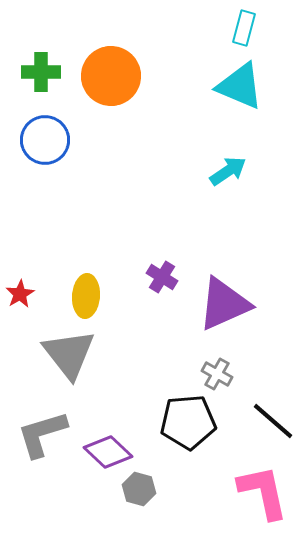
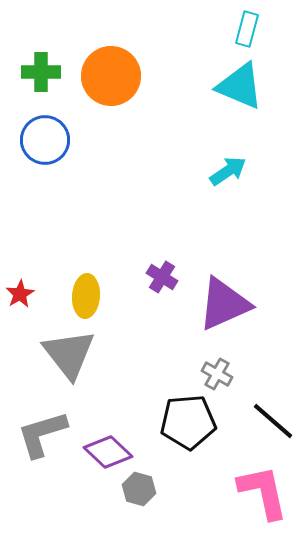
cyan rectangle: moved 3 px right, 1 px down
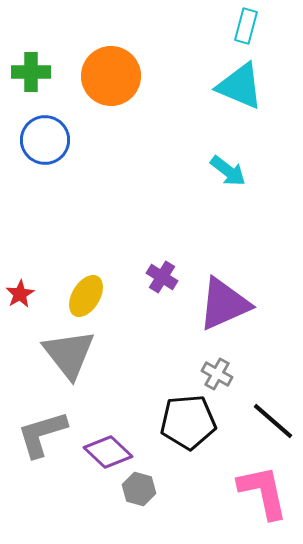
cyan rectangle: moved 1 px left, 3 px up
green cross: moved 10 px left
cyan arrow: rotated 72 degrees clockwise
yellow ellipse: rotated 27 degrees clockwise
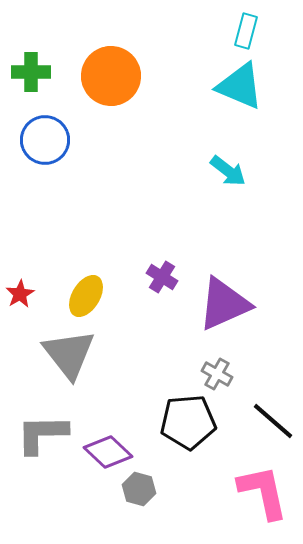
cyan rectangle: moved 5 px down
gray L-shape: rotated 16 degrees clockwise
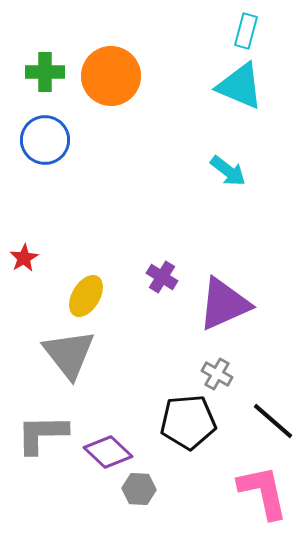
green cross: moved 14 px right
red star: moved 4 px right, 36 px up
gray hexagon: rotated 12 degrees counterclockwise
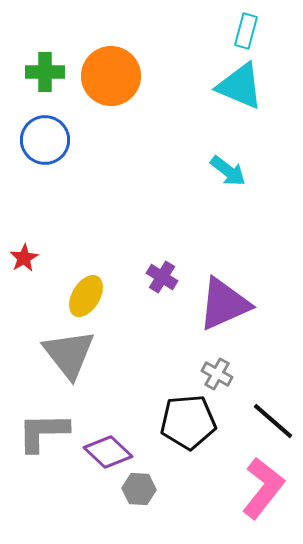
gray L-shape: moved 1 px right, 2 px up
pink L-shape: moved 4 px up; rotated 50 degrees clockwise
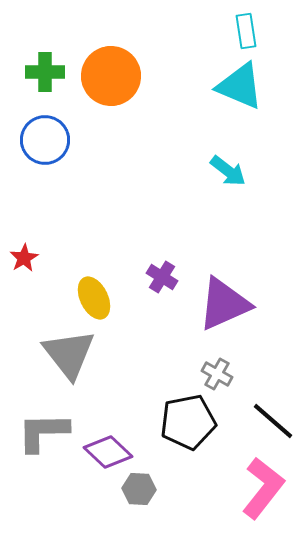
cyan rectangle: rotated 24 degrees counterclockwise
yellow ellipse: moved 8 px right, 2 px down; rotated 57 degrees counterclockwise
black pentagon: rotated 6 degrees counterclockwise
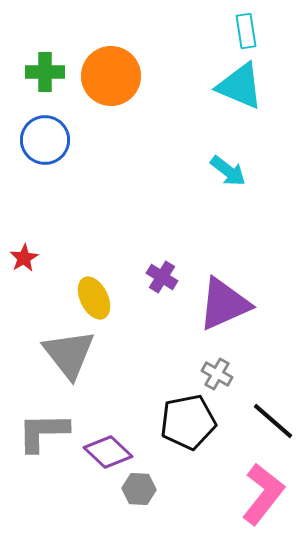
pink L-shape: moved 6 px down
